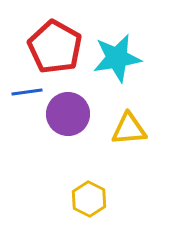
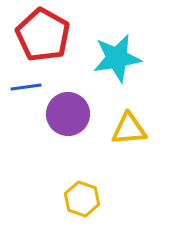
red pentagon: moved 12 px left, 12 px up
blue line: moved 1 px left, 5 px up
yellow hexagon: moved 7 px left; rotated 8 degrees counterclockwise
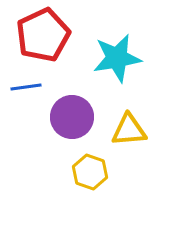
red pentagon: rotated 18 degrees clockwise
purple circle: moved 4 px right, 3 px down
yellow triangle: moved 1 px down
yellow hexagon: moved 8 px right, 27 px up
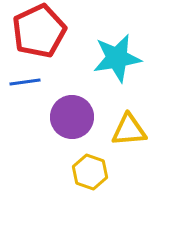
red pentagon: moved 4 px left, 4 px up
blue line: moved 1 px left, 5 px up
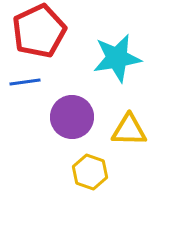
yellow triangle: rotated 6 degrees clockwise
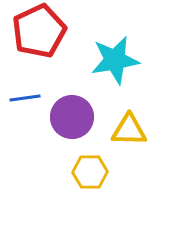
cyan star: moved 2 px left, 2 px down
blue line: moved 16 px down
yellow hexagon: rotated 20 degrees counterclockwise
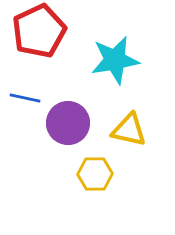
blue line: rotated 20 degrees clockwise
purple circle: moved 4 px left, 6 px down
yellow triangle: rotated 12 degrees clockwise
yellow hexagon: moved 5 px right, 2 px down
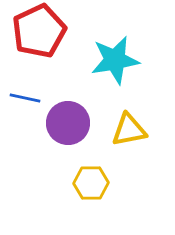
yellow triangle: rotated 24 degrees counterclockwise
yellow hexagon: moved 4 px left, 9 px down
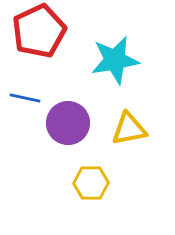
yellow triangle: moved 1 px up
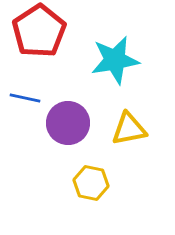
red pentagon: rotated 8 degrees counterclockwise
yellow hexagon: rotated 12 degrees clockwise
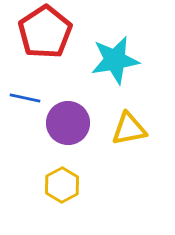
red pentagon: moved 6 px right, 1 px down
yellow hexagon: moved 29 px left, 2 px down; rotated 20 degrees clockwise
